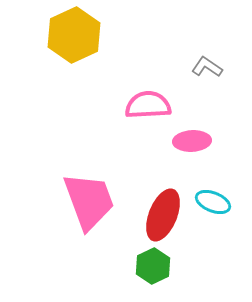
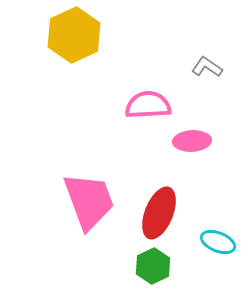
cyan ellipse: moved 5 px right, 40 px down
red ellipse: moved 4 px left, 2 px up
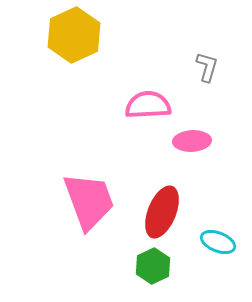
gray L-shape: rotated 72 degrees clockwise
red ellipse: moved 3 px right, 1 px up
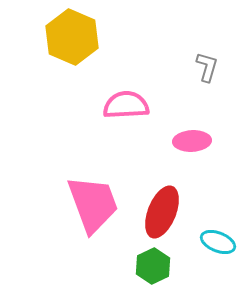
yellow hexagon: moved 2 px left, 2 px down; rotated 12 degrees counterclockwise
pink semicircle: moved 22 px left
pink trapezoid: moved 4 px right, 3 px down
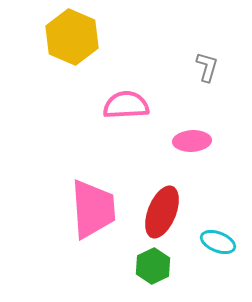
pink trapezoid: moved 5 px down; rotated 16 degrees clockwise
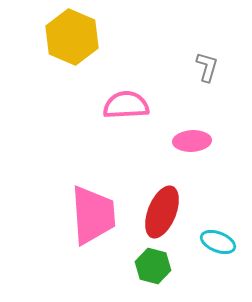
pink trapezoid: moved 6 px down
green hexagon: rotated 20 degrees counterclockwise
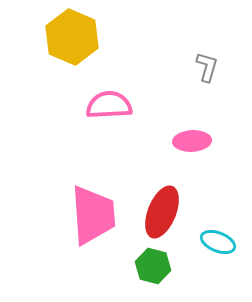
pink semicircle: moved 17 px left
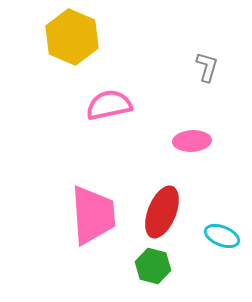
pink semicircle: rotated 9 degrees counterclockwise
cyan ellipse: moved 4 px right, 6 px up
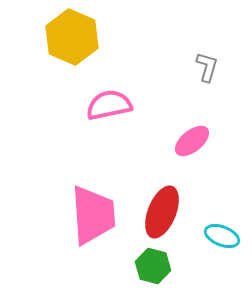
pink ellipse: rotated 36 degrees counterclockwise
